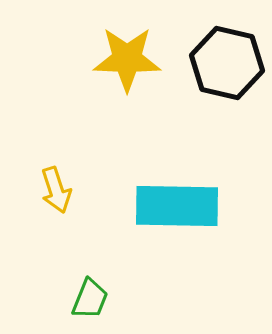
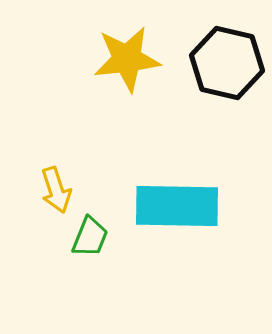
yellow star: rotated 8 degrees counterclockwise
green trapezoid: moved 62 px up
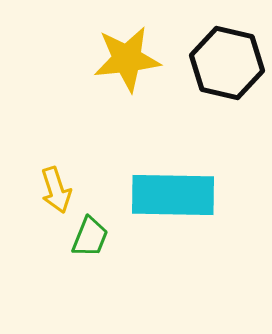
cyan rectangle: moved 4 px left, 11 px up
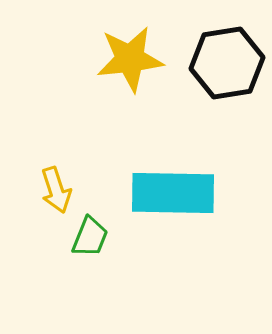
yellow star: moved 3 px right
black hexagon: rotated 22 degrees counterclockwise
cyan rectangle: moved 2 px up
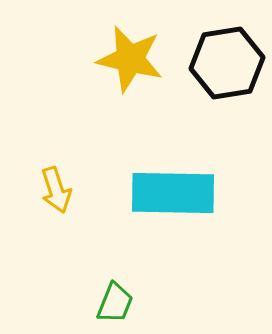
yellow star: rotated 20 degrees clockwise
green trapezoid: moved 25 px right, 66 px down
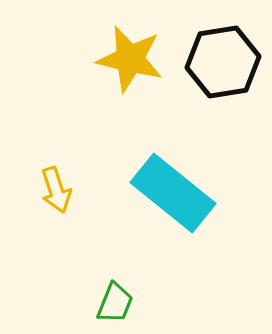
black hexagon: moved 4 px left, 1 px up
cyan rectangle: rotated 38 degrees clockwise
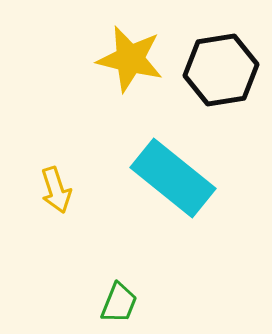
black hexagon: moved 2 px left, 8 px down
cyan rectangle: moved 15 px up
green trapezoid: moved 4 px right
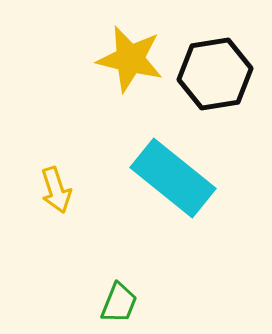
black hexagon: moved 6 px left, 4 px down
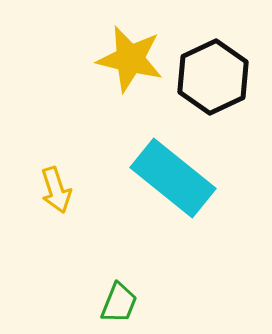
black hexagon: moved 2 px left, 3 px down; rotated 16 degrees counterclockwise
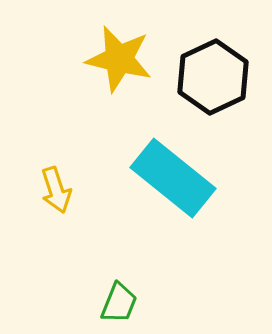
yellow star: moved 11 px left
